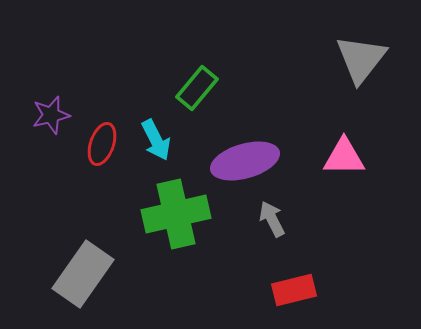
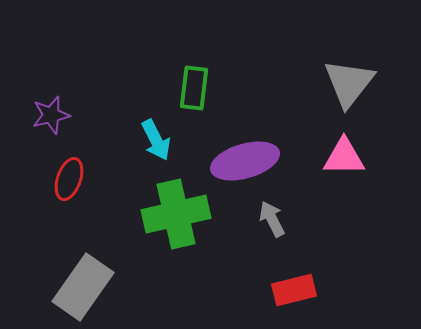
gray triangle: moved 12 px left, 24 px down
green rectangle: moved 3 px left; rotated 33 degrees counterclockwise
red ellipse: moved 33 px left, 35 px down
gray rectangle: moved 13 px down
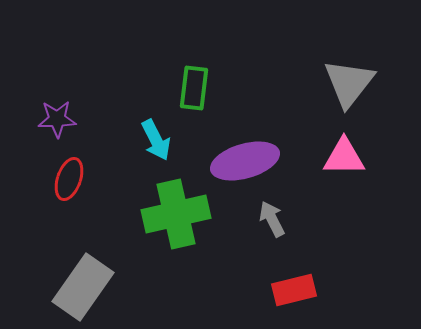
purple star: moved 6 px right, 4 px down; rotated 12 degrees clockwise
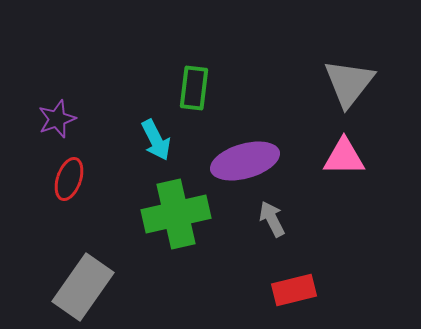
purple star: rotated 18 degrees counterclockwise
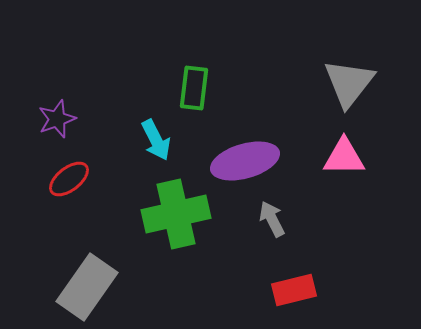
red ellipse: rotated 33 degrees clockwise
gray rectangle: moved 4 px right
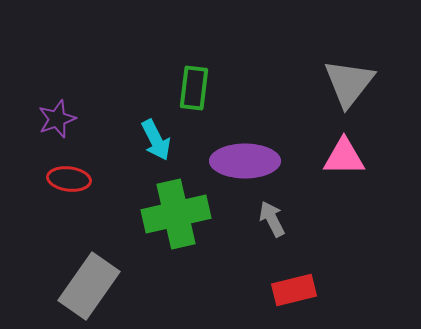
purple ellipse: rotated 16 degrees clockwise
red ellipse: rotated 45 degrees clockwise
gray rectangle: moved 2 px right, 1 px up
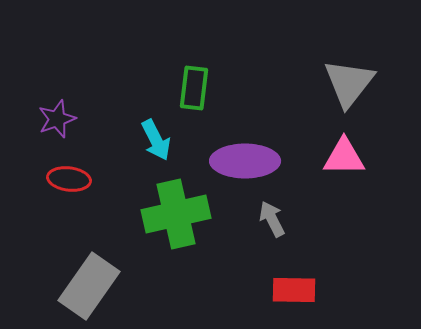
red rectangle: rotated 15 degrees clockwise
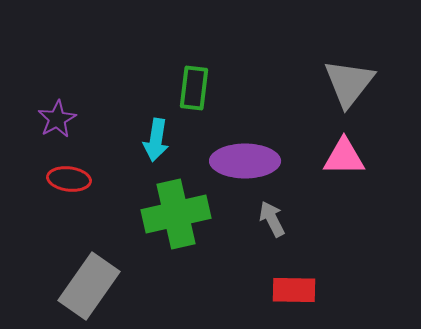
purple star: rotated 9 degrees counterclockwise
cyan arrow: rotated 36 degrees clockwise
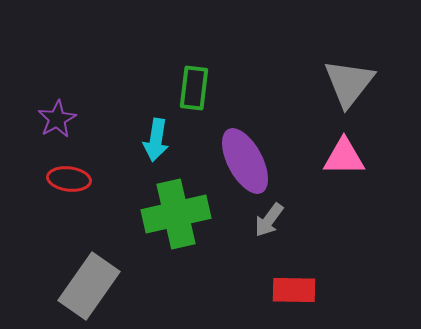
purple ellipse: rotated 62 degrees clockwise
gray arrow: moved 3 px left, 1 px down; rotated 117 degrees counterclockwise
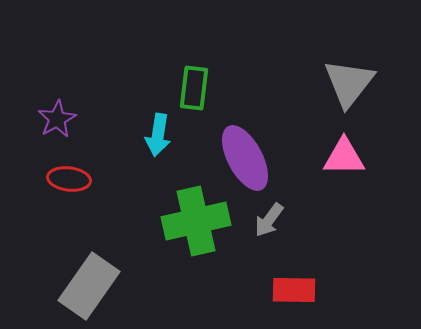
cyan arrow: moved 2 px right, 5 px up
purple ellipse: moved 3 px up
green cross: moved 20 px right, 7 px down
